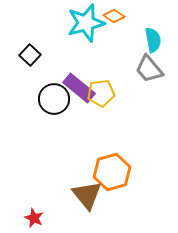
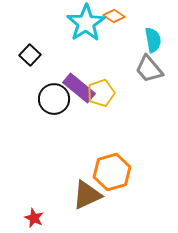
cyan star: rotated 18 degrees counterclockwise
yellow pentagon: rotated 12 degrees counterclockwise
brown triangle: rotated 44 degrees clockwise
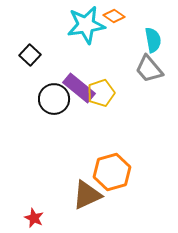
cyan star: moved 2 px down; rotated 24 degrees clockwise
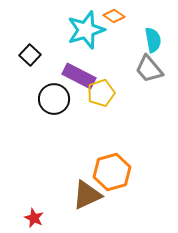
cyan star: moved 5 px down; rotated 9 degrees counterclockwise
purple rectangle: moved 12 px up; rotated 12 degrees counterclockwise
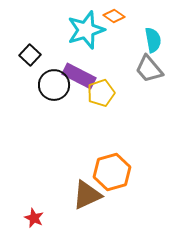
black circle: moved 14 px up
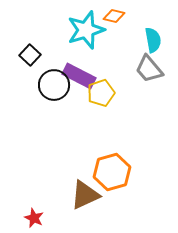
orange diamond: rotated 20 degrees counterclockwise
brown triangle: moved 2 px left
